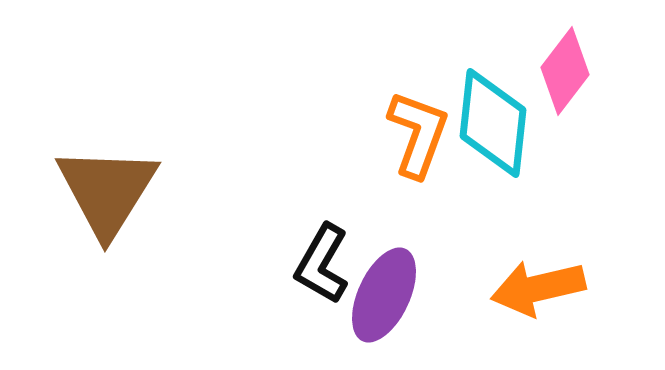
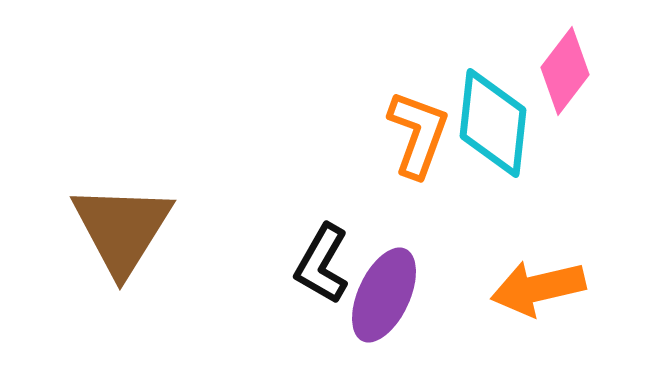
brown triangle: moved 15 px right, 38 px down
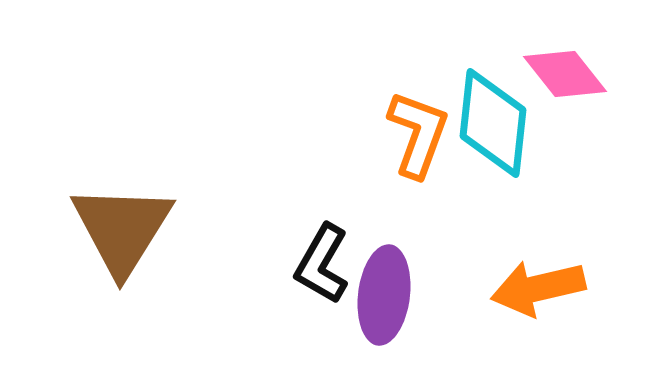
pink diamond: moved 3 px down; rotated 76 degrees counterclockwise
purple ellipse: rotated 18 degrees counterclockwise
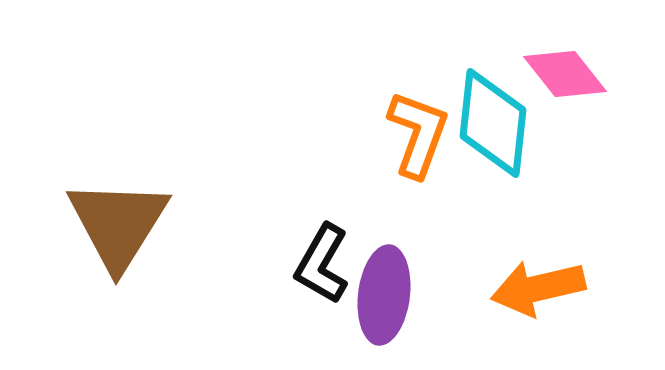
brown triangle: moved 4 px left, 5 px up
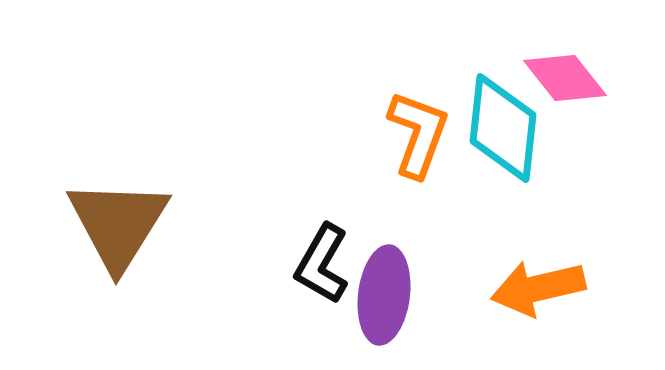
pink diamond: moved 4 px down
cyan diamond: moved 10 px right, 5 px down
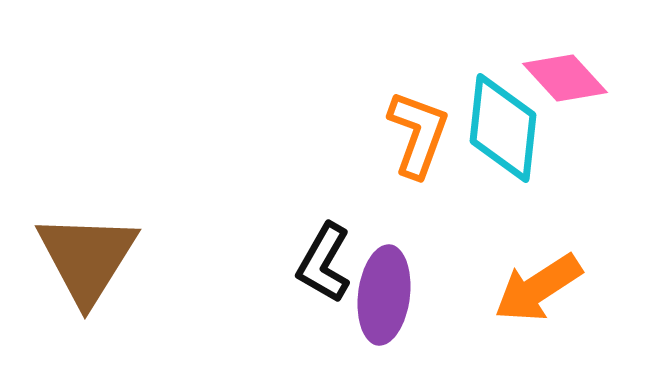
pink diamond: rotated 4 degrees counterclockwise
brown triangle: moved 31 px left, 34 px down
black L-shape: moved 2 px right, 1 px up
orange arrow: rotated 20 degrees counterclockwise
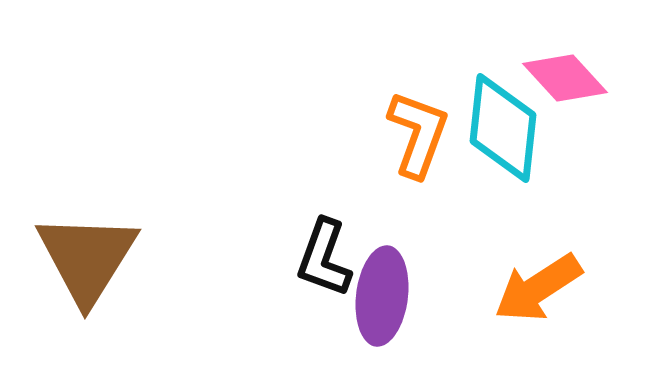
black L-shape: moved 5 px up; rotated 10 degrees counterclockwise
purple ellipse: moved 2 px left, 1 px down
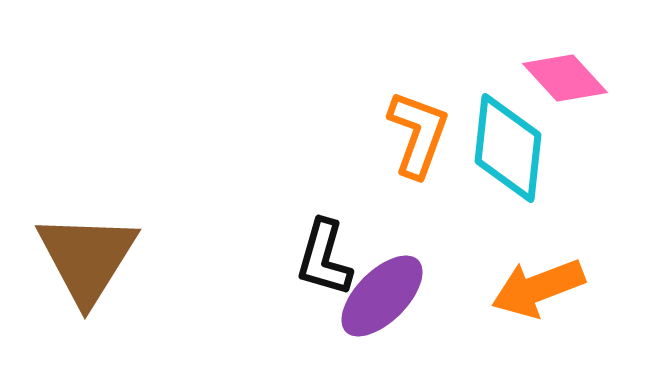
cyan diamond: moved 5 px right, 20 px down
black L-shape: rotated 4 degrees counterclockwise
orange arrow: rotated 12 degrees clockwise
purple ellipse: rotated 38 degrees clockwise
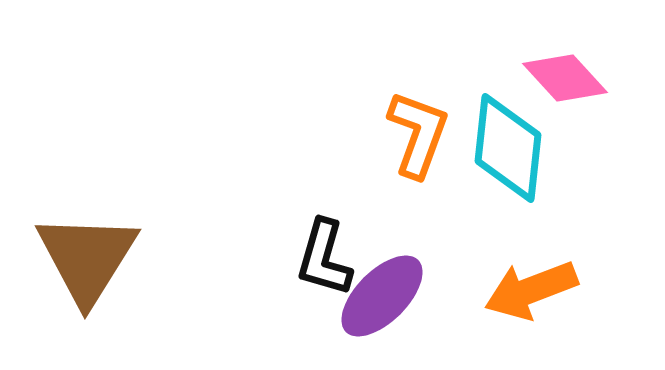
orange arrow: moved 7 px left, 2 px down
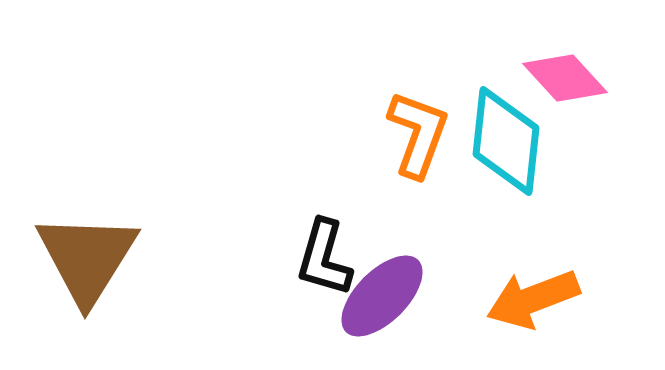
cyan diamond: moved 2 px left, 7 px up
orange arrow: moved 2 px right, 9 px down
